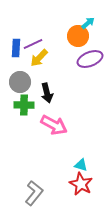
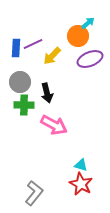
yellow arrow: moved 13 px right, 2 px up
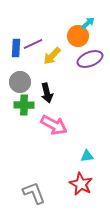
cyan triangle: moved 6 px right, 9 px up; rotated 24 degrees counterclockwise
gray L-shape: rotated 60 degrees counterclockwise
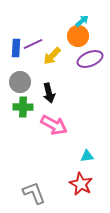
cyan arrow: moved 6 px left, 2 px up
black arrow: moved 2 px right
green cross: moved 1 px left, 2 px down
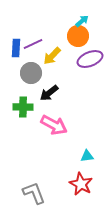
gray circle: moved 11 px right, 9 px up
black arrow: rotated 66 degrees clockwise
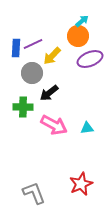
gray circle: moved 1 px right
cyan triangle: moved 28 px up
red star: rotated 20 degrees clockwise
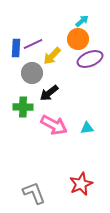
orange circle: moved 3 px down
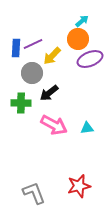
green cross: moved 2 px left, 4 px up
red star: moved 2 px left, 2 px down; rotated 10 degrees clockwise
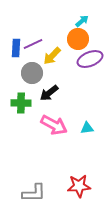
red star: rotated 10 degrees clockwise
gray L-shape: rotated 110 degrees clockwise
